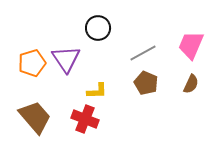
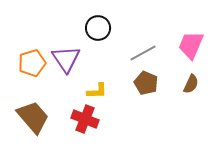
brown trapezoid: moved 2 px left
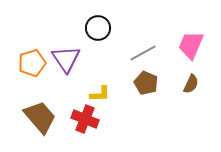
yellow L-shape: moved 3 px right, 3 px down
brown trapezoid: moved 7 px right
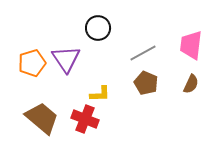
pink trapezoid: rotated 16 degrees counterclockwise
brown trapezoid: moved 2 px right, 1 px down; rotated 9 degrees counterclockwise
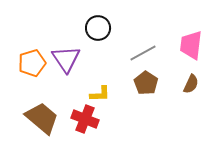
brown pentagon: rotated 10 degrees clockwise
